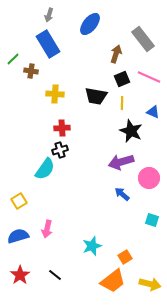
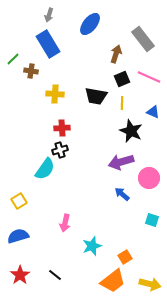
pink arrow: moved 18 px right, 6 px up
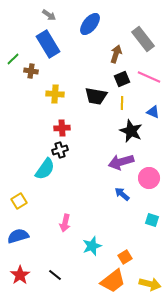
gray arrow: rotated 72 degrees counterclockwise
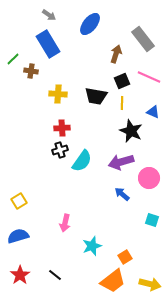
black square: moved 2 px down
yellow cross: moved 3 px right
cyan semicircle: moved 37 px right, 8 px up
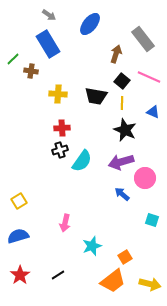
black square: rotated 28 degrees counterclockwise
black star: moved 6 px left, 1 px up
pink circle: moved 4 px left
black line: moved 3 px right; rotated 72 degrees counterclockwise
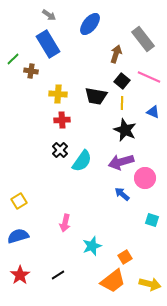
red cross: moved 8 px up
black cross: rotated 28 degrees counterclockwise
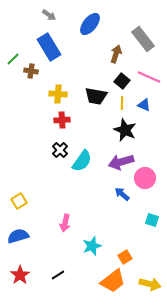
blue rectangle: moved 1 px right, 3 px down
blue triangle: moved 9 px left, 7 px up
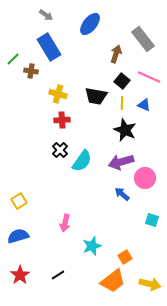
gray arrow: moved 3 px left
yellow cross: rotated 12 degrees clockwise
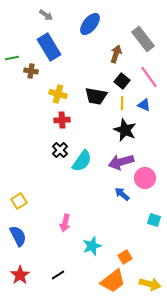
green line: moved 1 px left, 1 px up; rotated 32 degrees clockwise
pink line: rotated 30 degrees clockwise
cyan square: moved 2 px right
blue semicircle: rotated 80 degrees clockwise
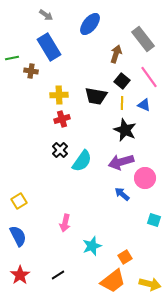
yellow cross: moved 1 px right, 1 px down; rotated 18 degrees counterclockwise
red cross: moved 1 px up; rotated 14 degrees counterclockwise
